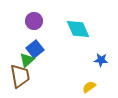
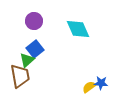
blue star: moved 23 px down
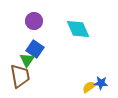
blue square: rotated 18 degrees counterclockwise
green triangle: rotated 14 degrees counterclockwise
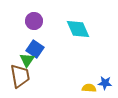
blue star: moved 4 px right
yellow semicircle: moved 1 px down; rotated 40 degrees clockwise
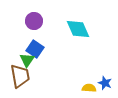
blue star: rotated 16 degrees clockwise
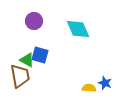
blue square: moved 5 px right, 6 px down; rotated 18 degrees counterclockwise
green triangle: rotated 35 degrees counterclockwise
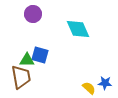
purple circle: moved 1 px left, 7 px up
green triangle: rotated 28 degrees counterclockwise
brown trapezoid: moved 1 px right, 1 px down
blue star: rotated 16 degrees counterclockwise
yellow semicircle: rotated 40 degrees clockwise
